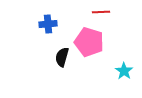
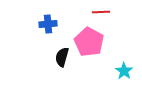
pink pentagon: rotated 12 degrees clockwise
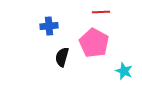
blue cross: moved 1 px right, 2 px down
pink pentagon: moved 5 px right, 1 px down
cyan star: rotated 12 degrees counterclockwise
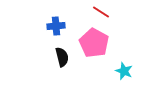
red line: rotated 36 degrees clockwise
blue cross: moved 7 px right
black semicircle: rotated 150 degrees clockwise
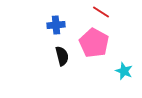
blue cross: moved 1 px up
black semicircle: moved 1 px up
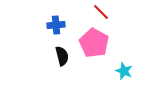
red line: rotated 12 degrees clockwise
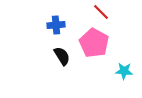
black semicircle: rotated 18 degrees counterclockwise
cyan star: rotated 18 degrees counterclockwise
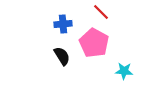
blue cross: moved 7 px right, 1 px up
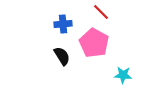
cyan star: moved 1 px left, 4 px down
